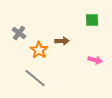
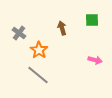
brown arrow: moved 13 px up; rotated 104 degrees counterclockwise
gray line: moved 3 px right, 3 px up
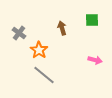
gray line: moved 6 px right
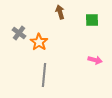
brown arrow: moved 2 px left, 16 px up
orange star: moved 8 px up
gray line: rotated 55 degrees clockwise
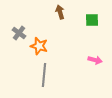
orange star: moved 4 px down; rotated 18 degrees counterclockwise
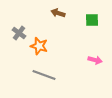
brown arrow: moved 2 px left, 1 px down; rotated 56 degrees counterclockwise
gray line: rotated 75 degrees counterclockwise
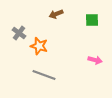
brown arrow: moved 2 px left, 1 px down; rotated 40 degrees counterclockwise
